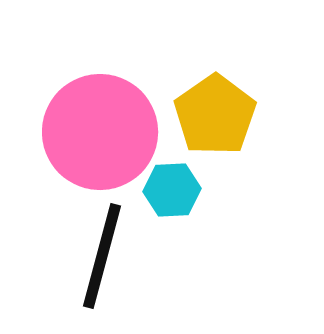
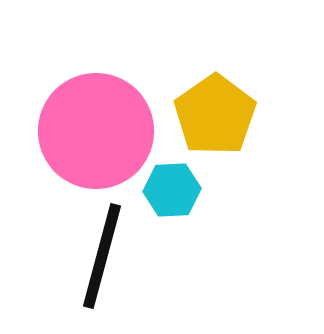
pink circle: moved 4 px left, 1 px up
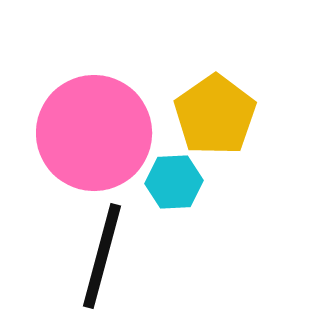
pink circle: moved 2 px left, 2 px down
cyan hexagon: moved 2 px right, 8 px up
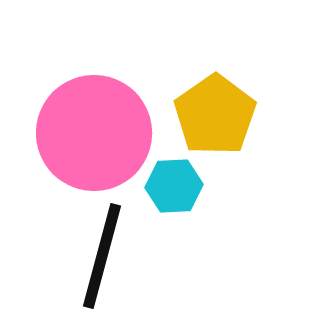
cyan hexagon: moved 4 px down
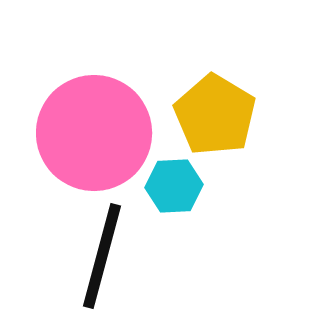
yellow pentagon: rotated 6 degrees counterclockwise
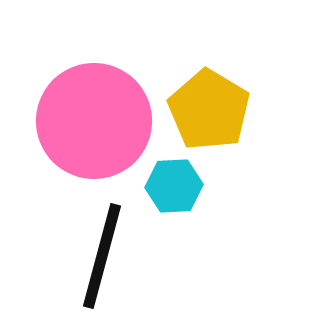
yellow pentagon: moved 6 px left, 5 px up
pink circle: moved 12 px up
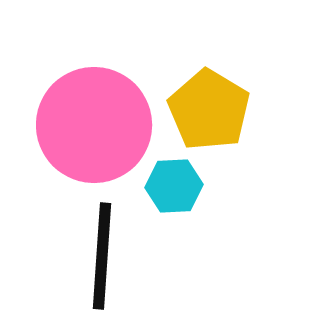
pink circle: moved 4 px down
black line: rotated 11 degrees counterclockwise
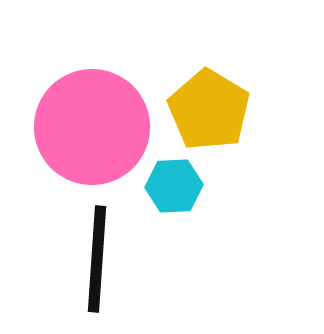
pink circle: moved 2 px left, 2 px down
black line: moved 5 px left, 3 px down
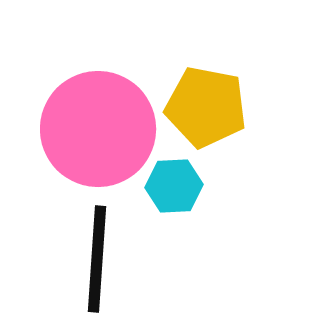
yellow pentagon: moved 3 px left, 3 px up; rotated 20 degrees counterclockwise
pink circle: moved 6 px right, 2 px down
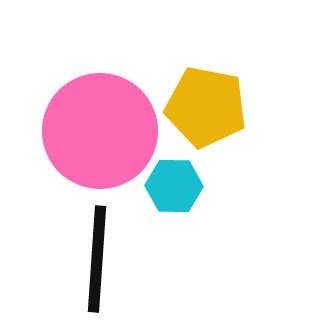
pink circle: moved 2 px right, 2 px down
cyan hexagon: rotated 4 degrees clockwise
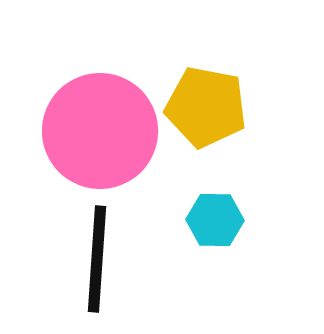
cyan hexagon: moved 41 px right, 34 px down
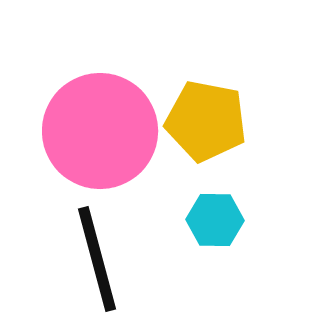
yellow pentagon: moved 14 px down
black line: rotated 19 degrees counterclockwise
